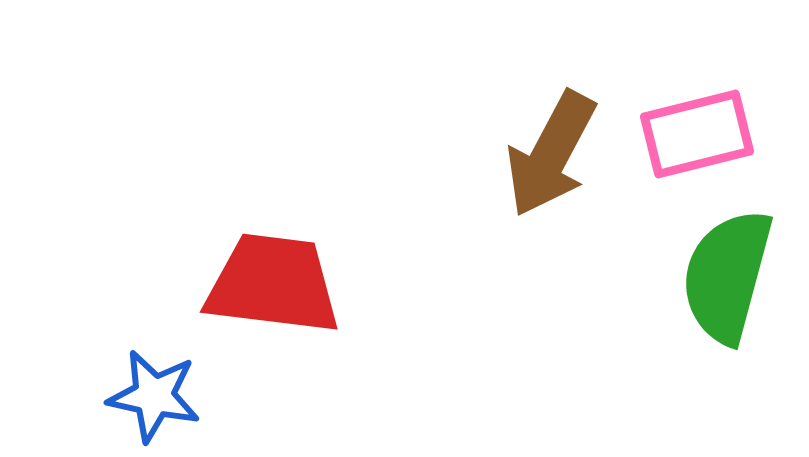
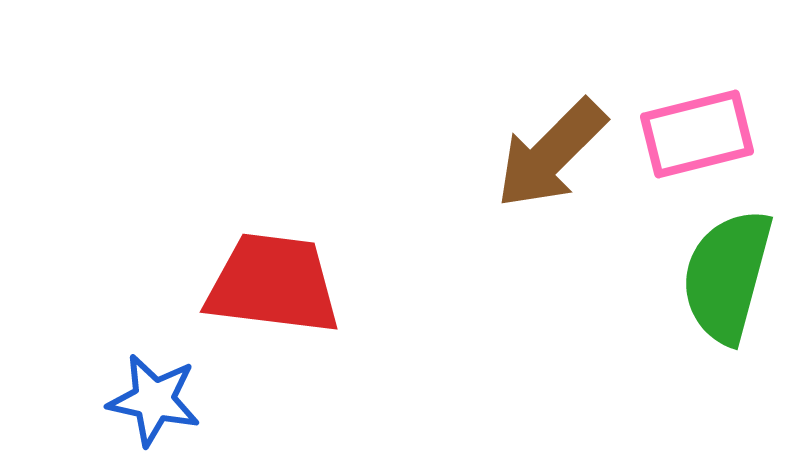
brown arrow: rotated 17 degrees clockwise
blue star: moved 4 px down
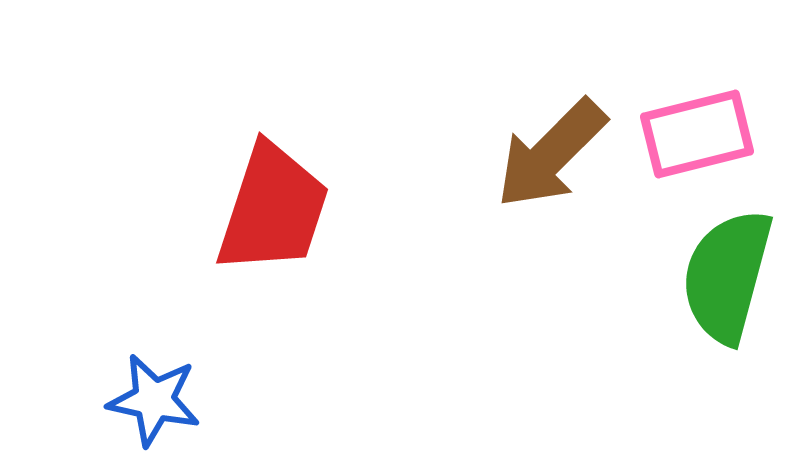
red trapezoid: moved 75 px up; rotated 101 degrees clockwise
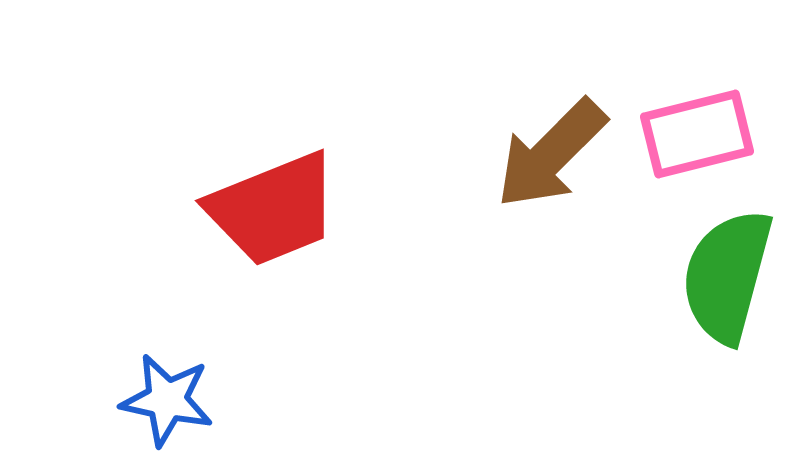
red trapezoid: rotated 50 degrees clockwise
blue star: moved 13 px right
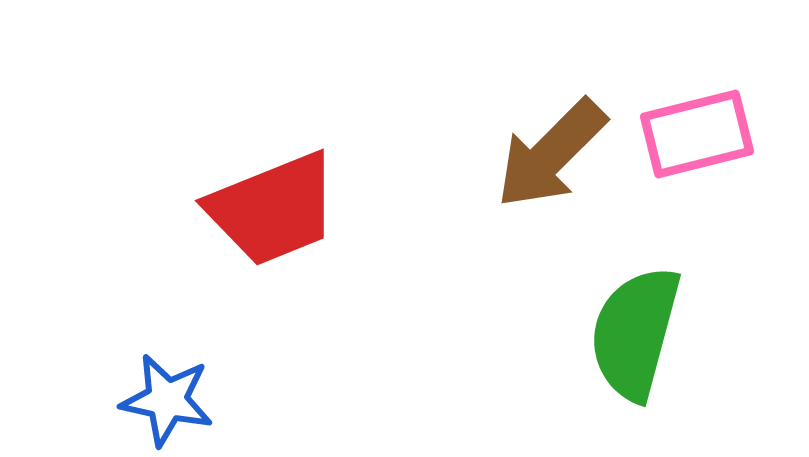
green semicircle: moved 92 px left, 57 px down
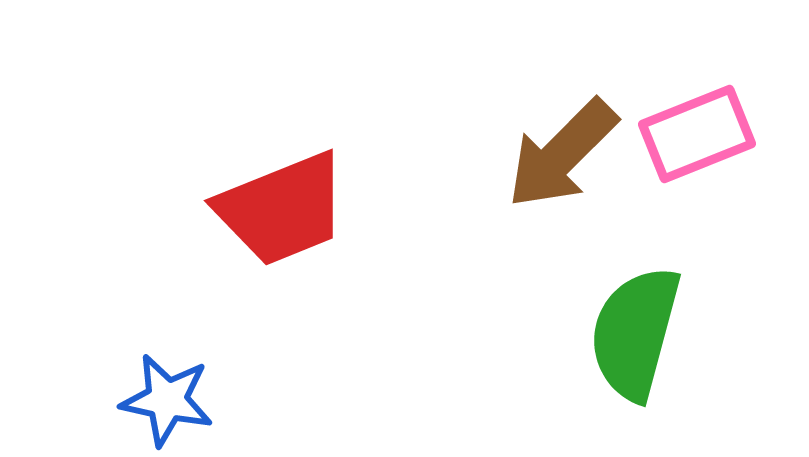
pink rectangle: rotated 8 degrees counterclockwise
brown arrow: moved 11 px right
red trapezoid: moved 9 px right
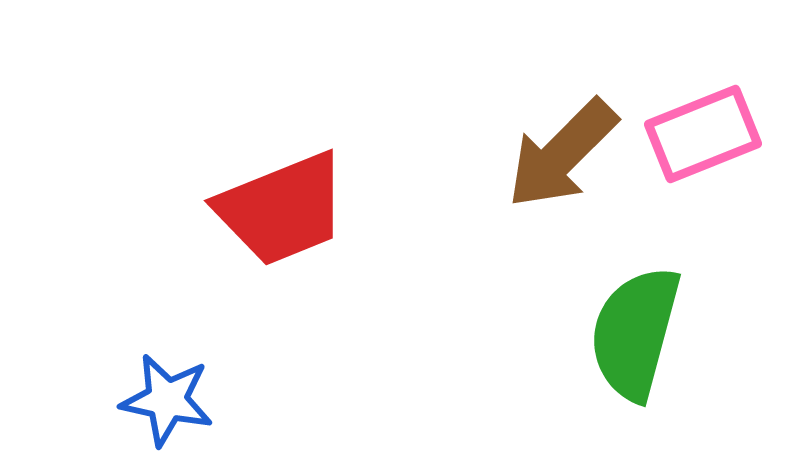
pink rectangle: moved 6 px right
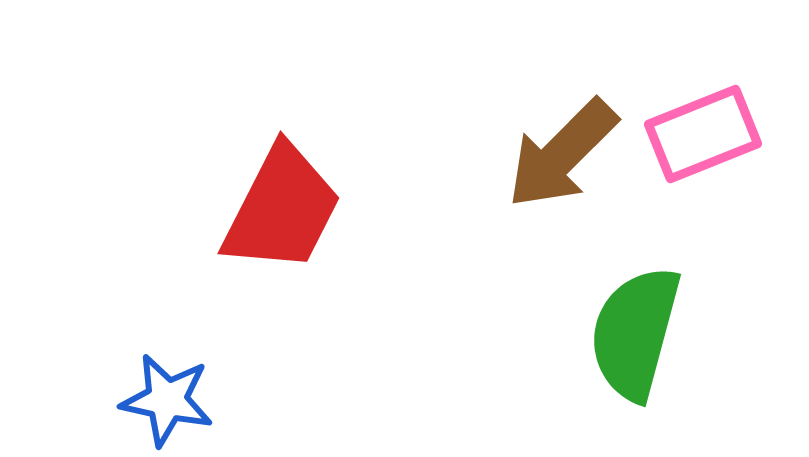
red trapezoid: rotated 41 degrees counterclockwise
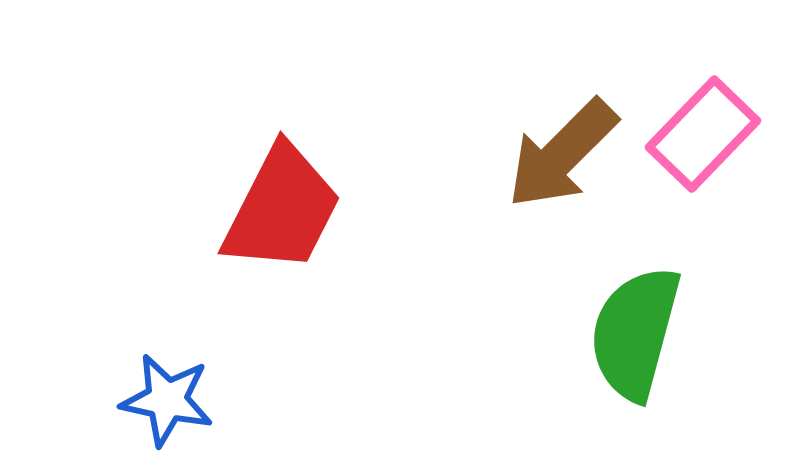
pink rectangle: rotated 24 degrees counterclockwise
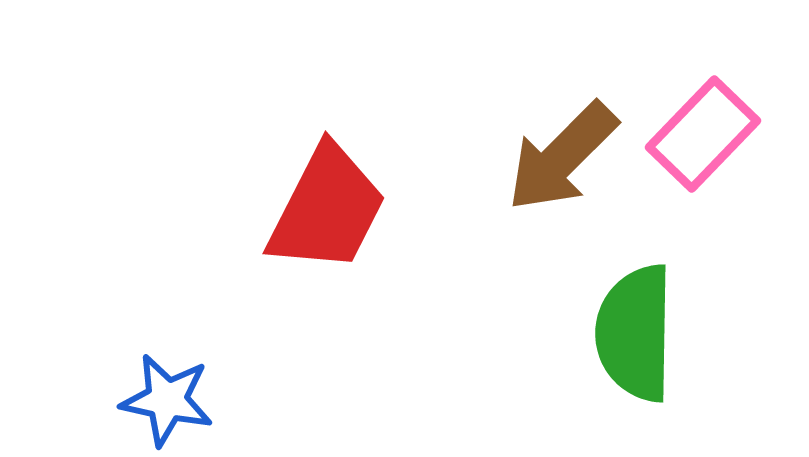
brown arrow: moved 3 px down
red trapezoid: moved 45 px right
green semicircle: rotated 14 degrees counterclockwise
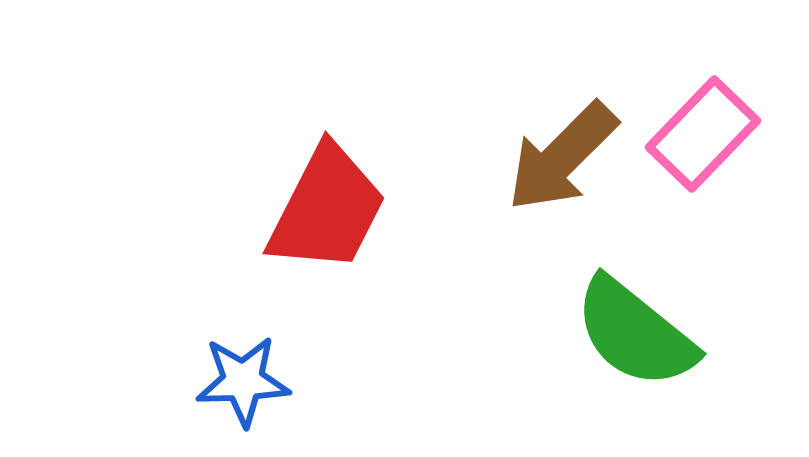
green semicircle: rotated 52 degrees counterclockwise
blue star: moved 76 px right, 19 px up; rotated 14 degrees counterclockwise
